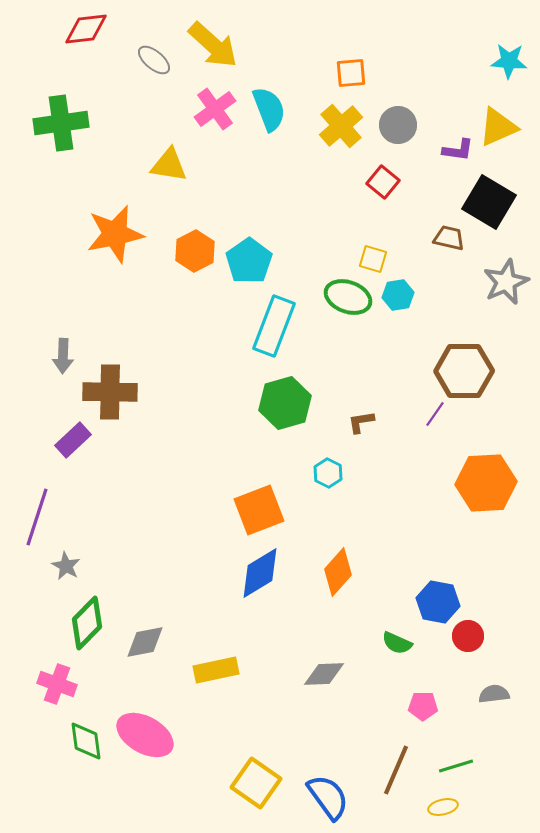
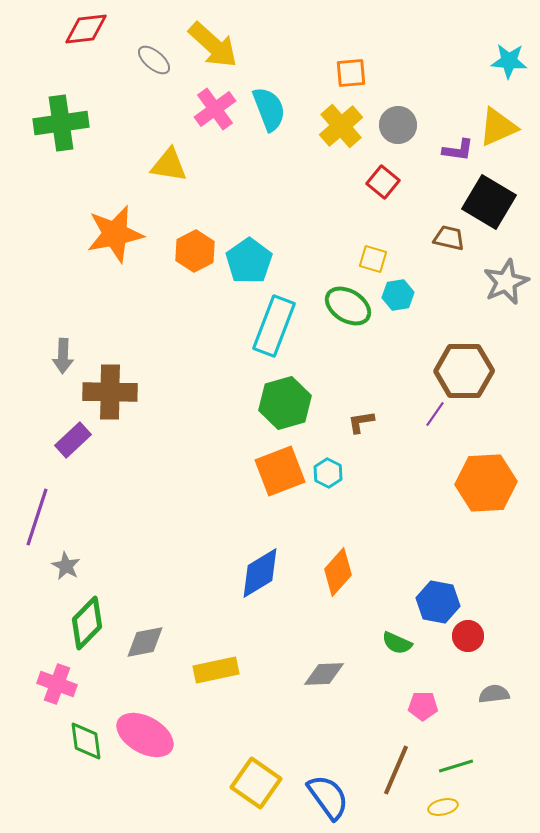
green ellipse at (348, 297): moved 9 px down; rotated 12 degrees clockwise
orange square at (259, 510): moved 21 px right, 39 px up
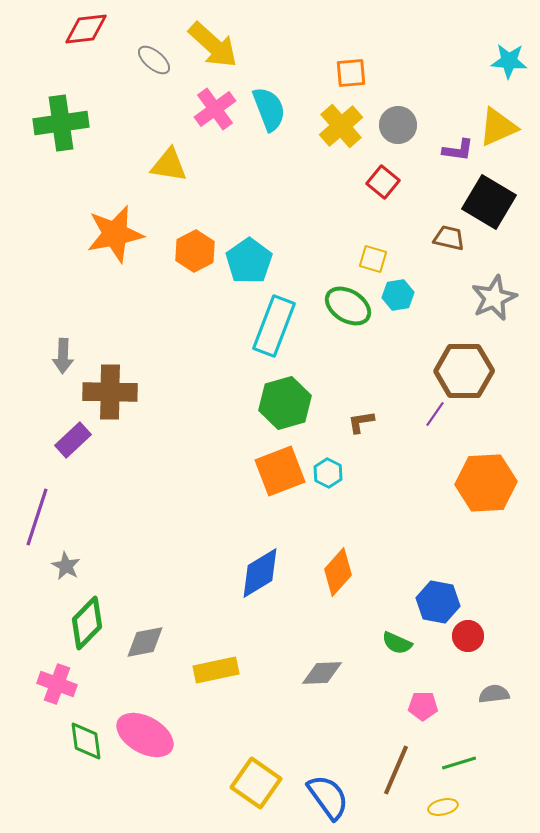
gray star at (506, 282): moved 12 px left, 16 px down
gray diamond at (324, 674): moved 2 px left, 1 px up
green line at (456, 766): moved 3 px right, 3 px up
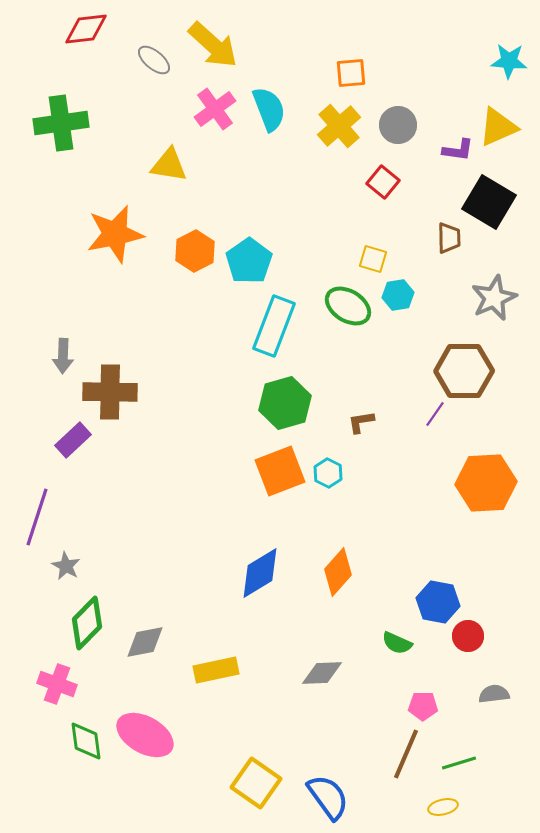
yellow cross at (341, 126): moved 2 px left
brown trapezoid at (449, 238): rotated 76 degrees clockwise
brown line at (396, 770): moved 10 px right, 16 px up
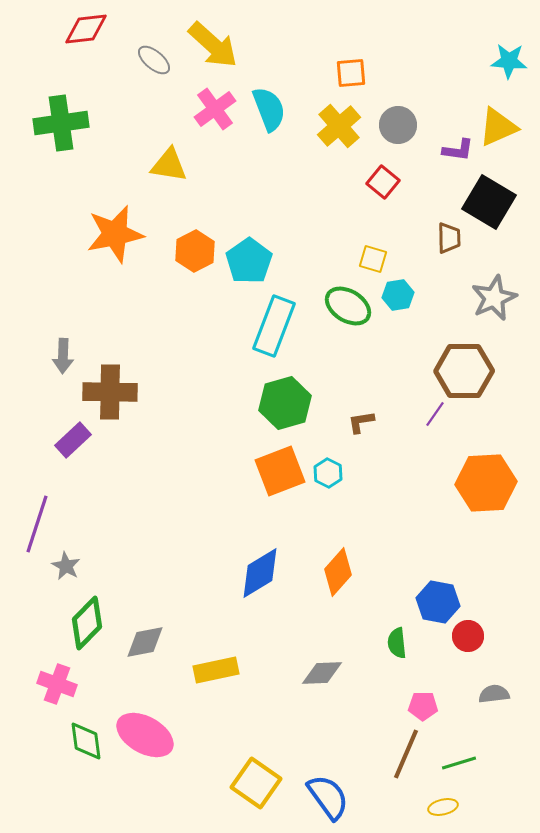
purple line at (37, 517): moved 7 px down
green semicircle at (397, 643): rotated 60 degrees clockwise
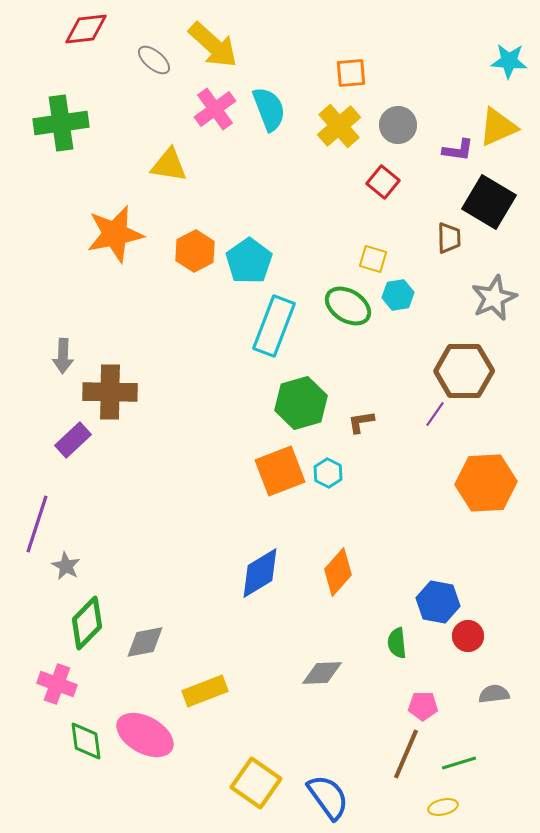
green hexagon at (285, 403): moved 16 px right
yellow rectangle at (216, 670): moved 11 px left, 21 px down; rotated 9 degrees counterclockwise
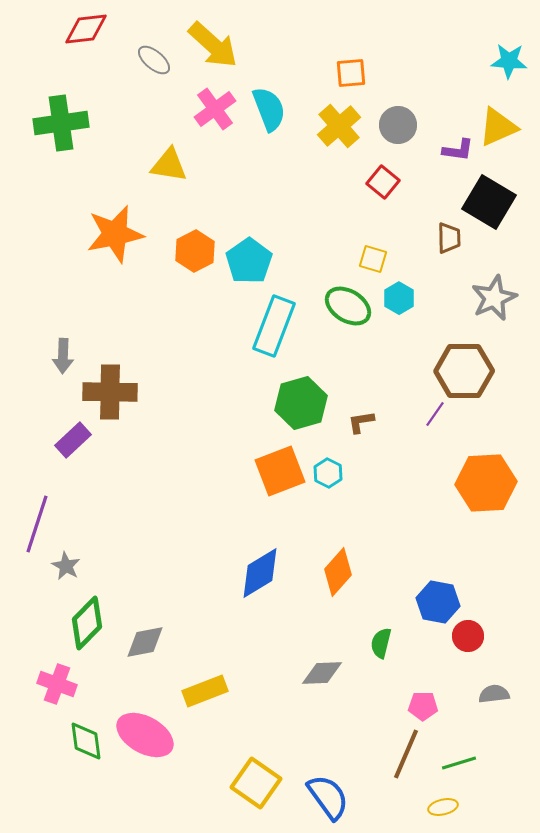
cyan hexagon at (398, 295): moved 1 px right, 3 px down; rotated 20 degrees counterclockwise
green semicircle at (397, 643): moved 16 px left; rotated 20 degrees clockwise
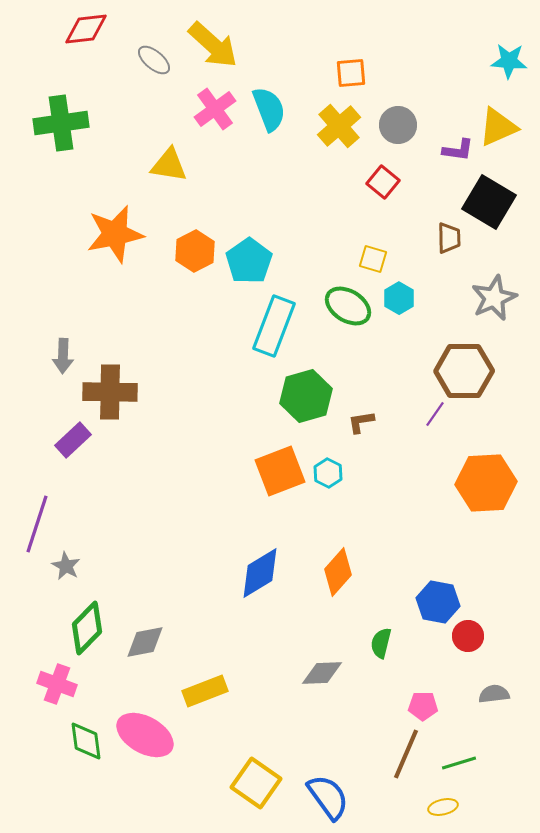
green hexagon at (301, 403): moved 5 px right, 7 px up
green diamond at (87, 623): moved 5 px down
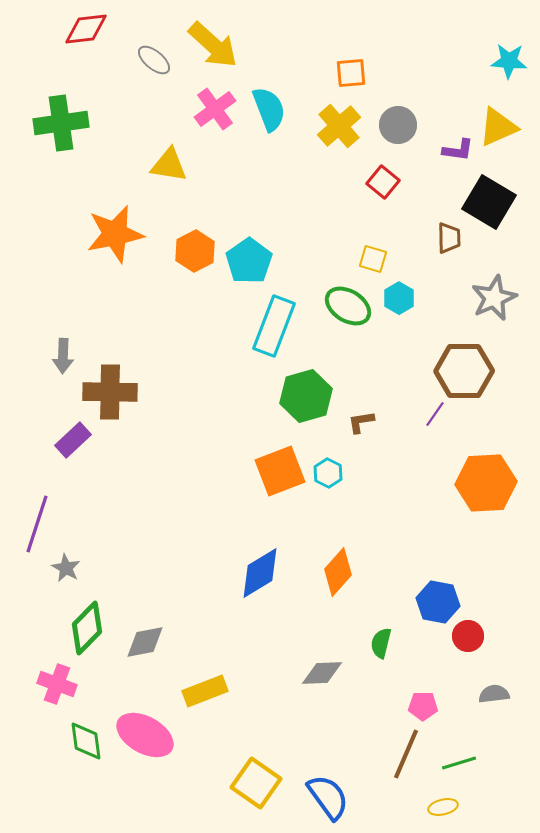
gray star at (66, 566): moved 2 px down
